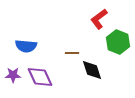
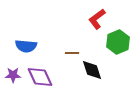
red L-shape: moved 2 px left
green hexagon: rotated 15 degrees clockwise
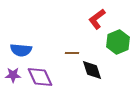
blue semicircle: moved 5 px left, 4 px down
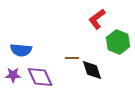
green hexagon: rotated 15 degrees counterclockwise
brown line: moved 5 px down
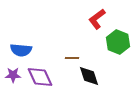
black diamond: moved 3 px left, 6 px down
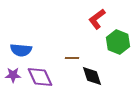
black diamond: moved 3 px right
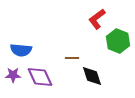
green hexagon: moved 1 px up
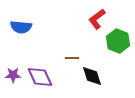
blue semicircle: moved 23 px up
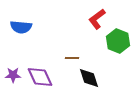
black diamond: moved 3 px left, 2 px down
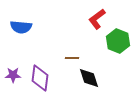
purple diamond: moved 1 px down; rotated 32 degrees clockwise
